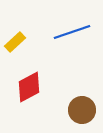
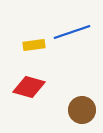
yellow rectangle: moved 19 px right, 3 px down; rotated 35 degrees clockwise
red diamond: rotated 44 degrees clockwise
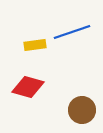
yellow rectangle: moved 1 px right
red diamond: moved 1 px left
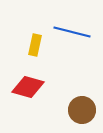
blue line: rotated 33 degrees clockwise
yellow rectangle: rotated 70 degrees counterclockwise
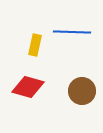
blue line: rotated 12 degrees counterclockwise
brown circle: moved 19 px up
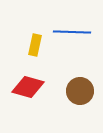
brown circle: moved 2 px left
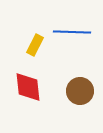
yellow rectangle: rotated 15 degrees clockwise
red diamond: rotated 68 degrees clockwise
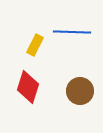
red diamond: rotated 24 degrees clockwise
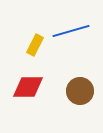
blue line: moved 1 px left, 1 px up; rotated 18 degrees counterclockwise
red diamond: rotated 72 degrees clockwise
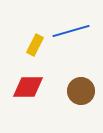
brown circle: moved 1 px right
